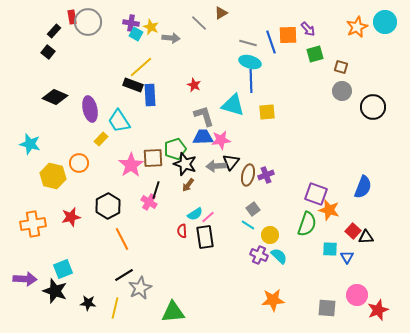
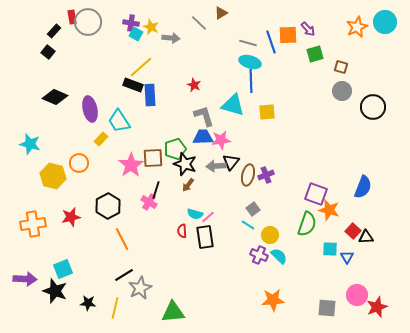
cyan semicircle at (195, 214): rotated 49 degrees clockwise
red star at (378, 310): moved 1 px left, 3 px up
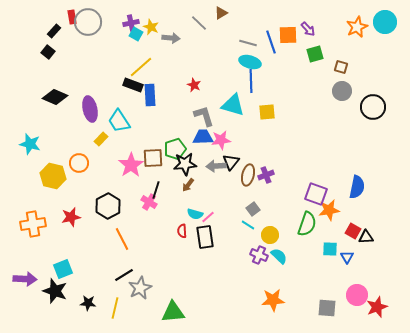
purple cross at (131, 23): rotated 21 degrees counterclockwise
black star at (185, 164): rotated 25 degrees counterclockwise
blue semicircle at (363, 187): moved 6 px left; rotated 10 degrees counterclockwise
orange star at (329, 210): rotated 25 degrees counterclockwise
red square at (353, 231): rotated 14 degrees counterclockwise
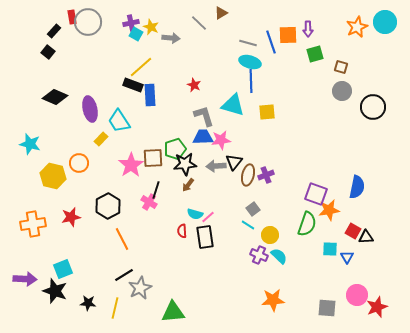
purple arrow at (308, 29): rotated 42 degrees clockwise
black triangle at (231, 162): moved 3 px right
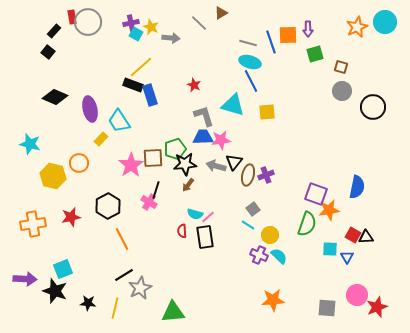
blue line at (251, 81): rotated 25 degrees counterclockwise
blue rectangle at (150, 95): rotated 15 degrees counterclockwise
gray arrow at (216, 166): rotated 18 degrees clockwise
red square at (353, 231): moved 4 px down
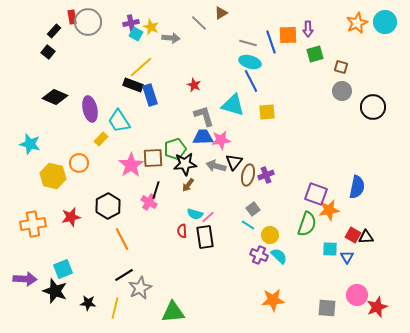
orange star at (357, 27): moved 4 px up
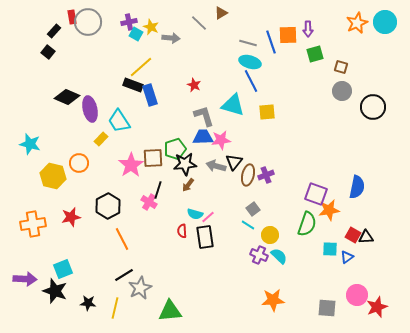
purple cross at (131, 23): moved 2 px left, 1 px up
black diamond at (55, 97): moved 12 px right
black line at (156, 190): moved 2 px right
blue triangle at (347, 257): rotated 24 degrees clockwise
green triangle at (173, 312): moved 3 px left, 1 px up
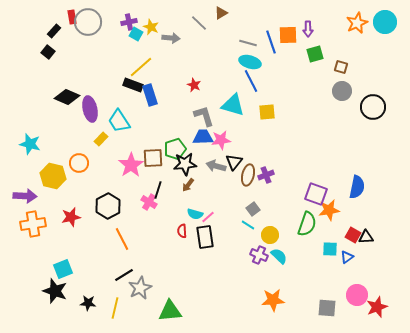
purple arrow at (25, 279): moved 83 px up
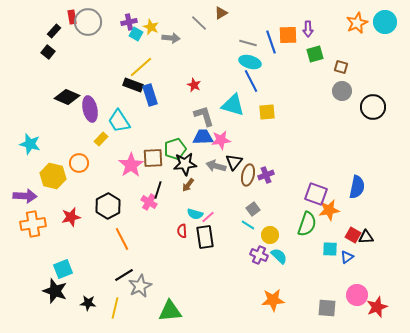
gray star at (140, 288): moved 2 px up
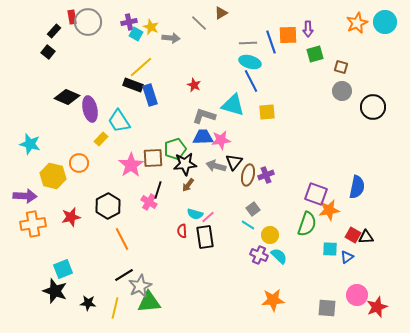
gray line at (248, 43): rotated 18 degrees counterclockwise
gray L-shape at (204, 116): rotated 55 degrees counterclockwise
green triangle at (170, 311): moved 21 px left, 9 px up
